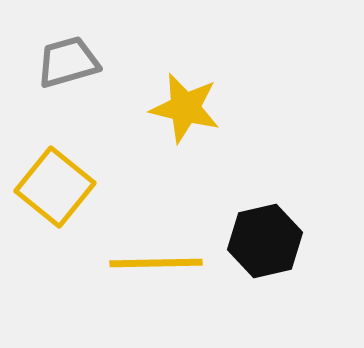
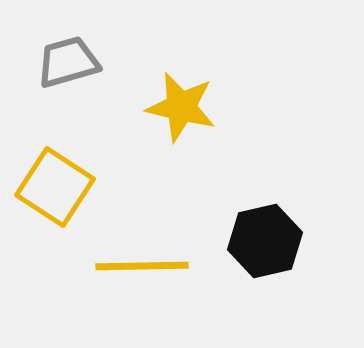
yellow star: moved 4 px left, 1 px up
yellow square: rotated 6 degrees counterclockwise
yellow line: moved 14 px left, 3 px down
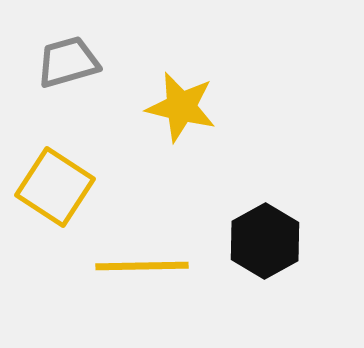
black hexagon: rotated 16 degrees counterclockwise
